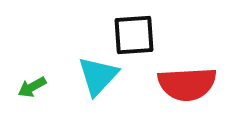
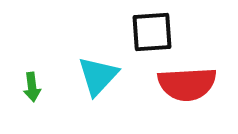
black square: moved 18 px right, 3 px up
green arrow: rotated 68 degrees counterclockwise
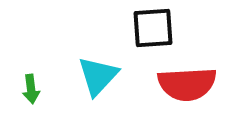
black square: moved 1 px right, 4 px up
green arrow: moved 1 px left, 2 px down
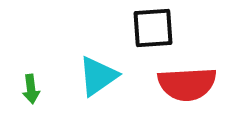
cyan triangle: rotated 12 degrees clockwise
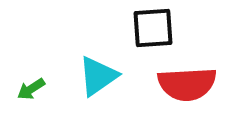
green arrow: rotated 64 degrees clockwise
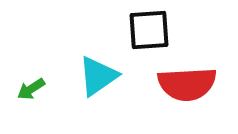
black square: moved 4 px left, 2 px down
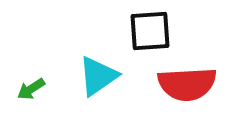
black square: moved 1 px right, 1 px down
